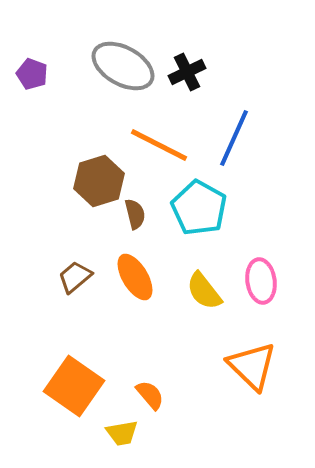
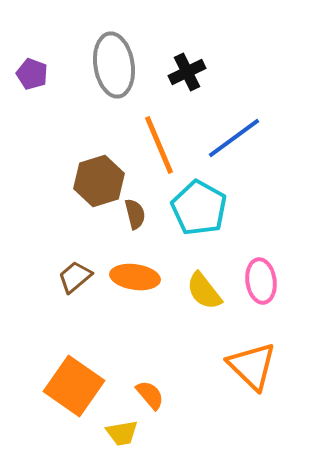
gray ellipse: moved 9 px left, 1 px up; rotated 52 degrees clockwise
blue line: rotated 30 degrees clockwise
orange line: rotated 40 degrees clockwise
orange ellipse: rotated 51 degrees counterclockwise
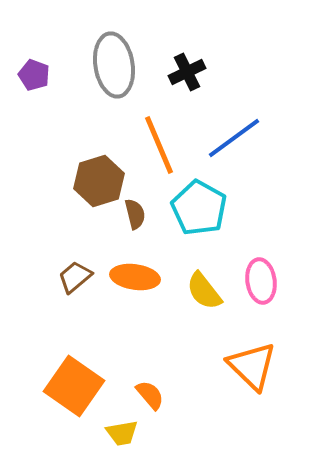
purple pentagon: moved 2 px right, 1 px down
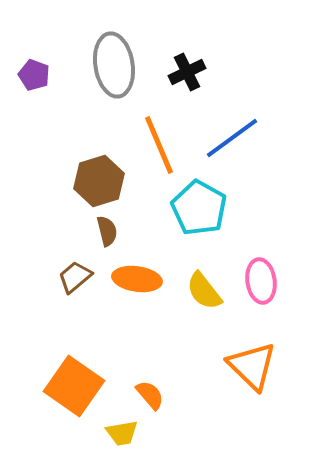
blue line: moved 2 px left
brown semicircle: moved 28 px left, 17 px down
orange ellipse: moved 2 px right, 2 px down
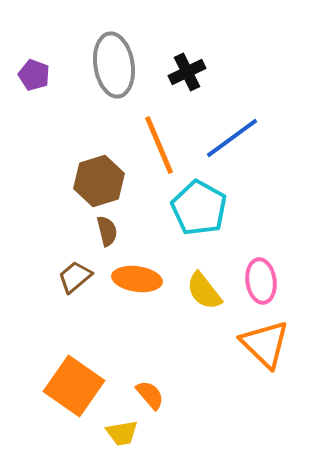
orange triangle: moved 13 px right, 22 px up
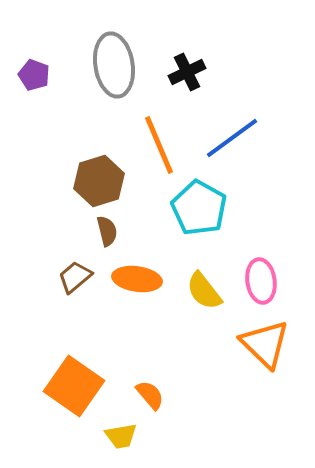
yellow trapezoid: moved 1 px left, 3 px down
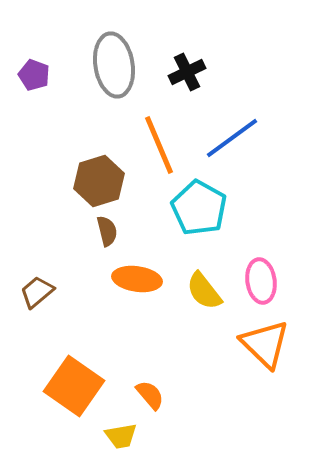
brown trapezoid: moved 38 px left, 15 px down
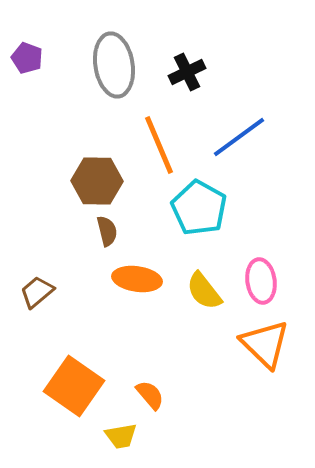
purple pentagon: moved 7 px left, 17 px up
blue line: moved 7 px right, 1 px up
brown hexagon: moved 2 px left; rotated 18 degrees clockwise
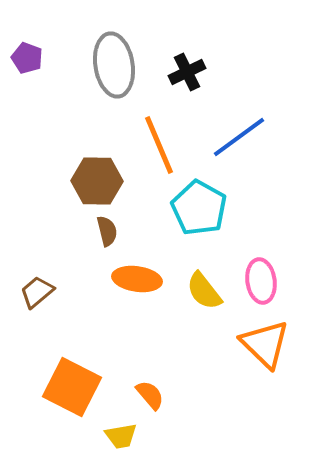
orange square: moved 2 px left, 1 px down; rotated 8 degrees counterclockwise
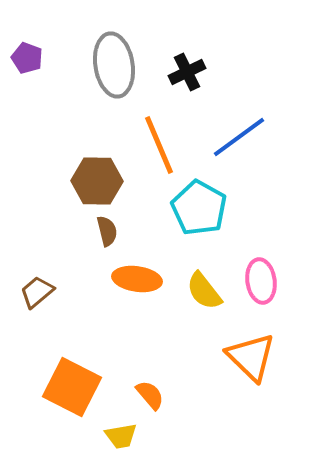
orange triangle: moved 14 px left, 13 px down
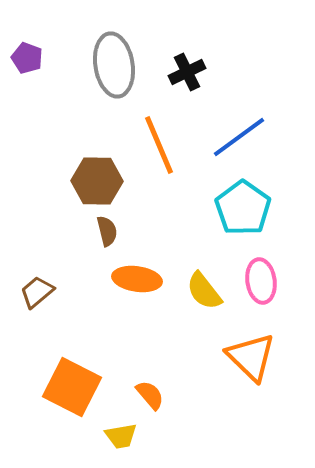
cyan pentagon: moved 44 px right; rotated 6 degrees clockwise
